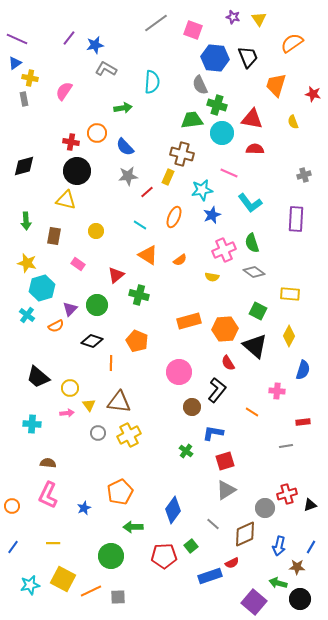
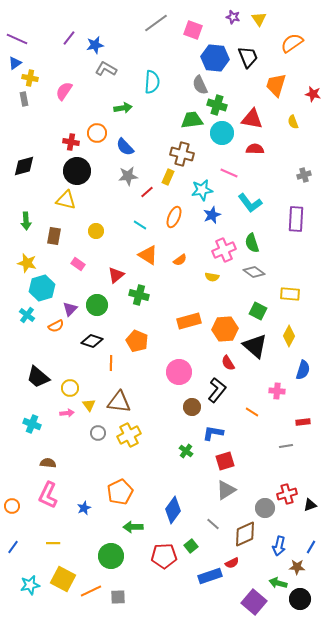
cyan cross at (32, 424): rotated 18 degrees clockwise
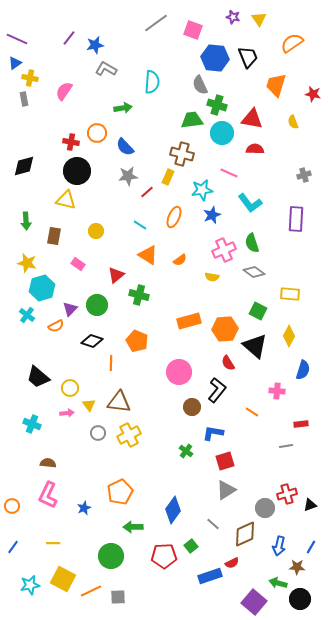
red rectangle at (303, 422): moved 2 px left, 2 px down
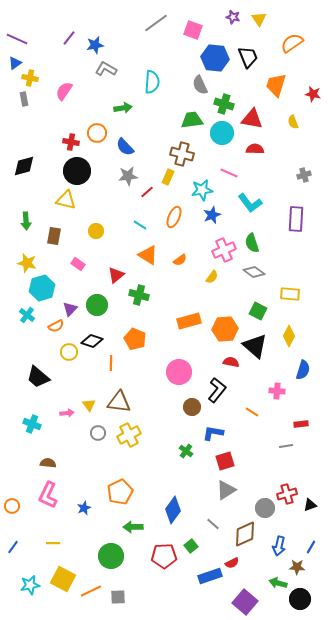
green cross at (217, 105): moved 7 px right, 1 px up
yellow semicircle at (212, 277): rotated 64 degrees counterclockwise
orange pentagon at (137, 341): moved 2 px left, 2 px up
red semicircle at (228, 363): moved 3 px right, 1 px up; rotated 133 degrees clockwise
yellow circle at (70, 388): moved 1 px left, 36 px up
purple square at (254, 602): moved 9 px left
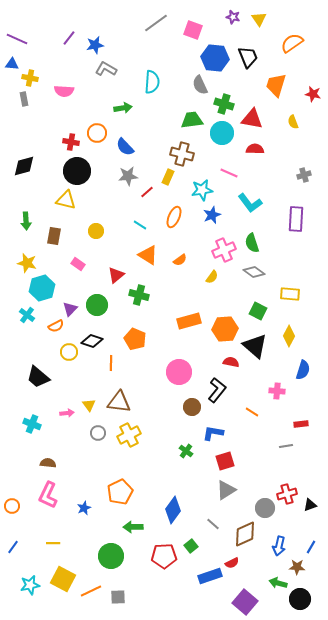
blue triangle at (15, 63): moved 3 px left, 1 px down; rotated 40 degrees clockwise
pink semicircle at (64, 91): rotated 120 degrees counterclockwise
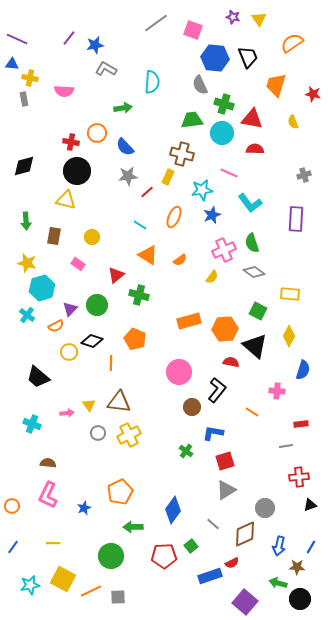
yellow circle at (96, 231): moved 4 px left, 6 px down
red cross at (287, 494): moved 12 px right, 17 px up; rotated 12 degrees clockwise
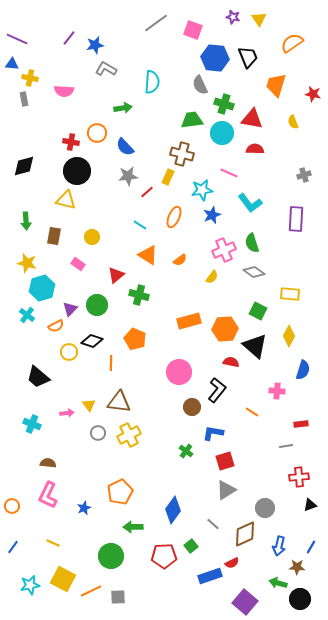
yellow line at (53, 543): rotated 24 degrees clockwise
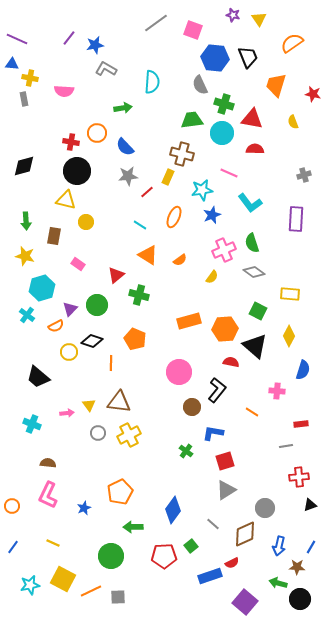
purple star at (233, 17): moved 2 px up
yellow circle at (92, 237): moved 6 px left, 15 px up
yellow star at (27, 263): moved 2 px left, 7 px up
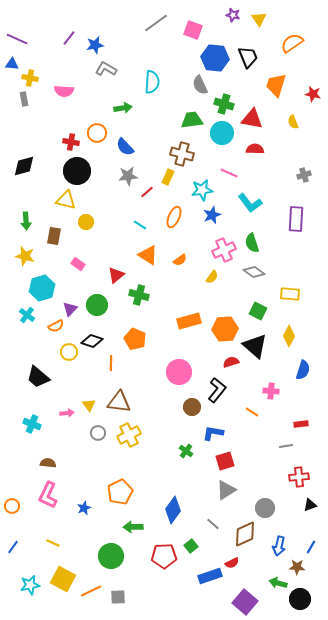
red semicircle at (231, 362): rotated 28 degrees counterclockwise
pink cross at (277, 391): moved 6 px left
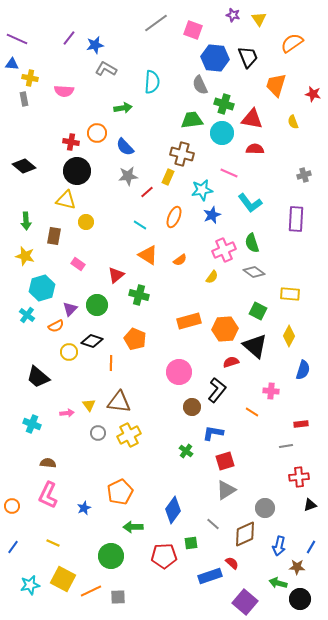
black diamond at (24, 166): rotated 55 degrees clockwise
green square at (191, 546): moved 3 px up; rotated 32 degrees clockwise
red semicircle at (232, 563): rotated 112 degrees counterclockwise
